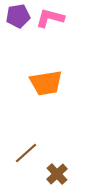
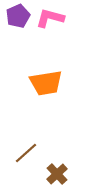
purple pentagon: rotated 15 degrees counterclockwise
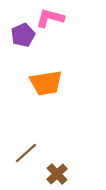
purple pentagon: moved 5 px right, 19 px down
